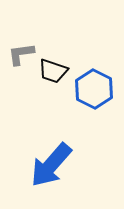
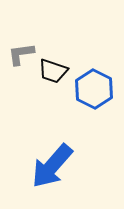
blue arrow: moved 1 px right, 1 px down
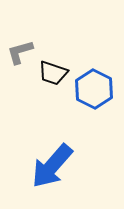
gray L-shape: moved 1 px left, 2 px up; rotated 8 degrees counterclockwise
black trapezoid: moved 2 px down
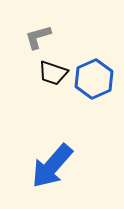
gray L-shape: moved 18 px right, 15 px up
blue hexagon: moved 10 px up; rotated 9 degrees clockwise
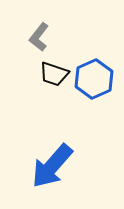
gray L-shape: moved 1 px right; rotated 36 degrees counterclockwise
black trapezoid: moved 1 px right, 1 px down
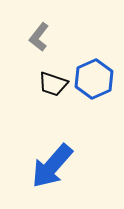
black trapezoid: moved 1 px left, 10 px down
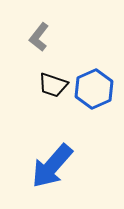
blue hexagon: moved 10 px down
black trapezoid: moved 1 px down
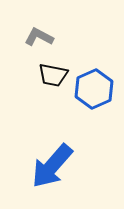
gray L-shape: rotated 80 degrees clockwise
black trapezoid: moved 10 px up; rotated 8 degrees counterclockwise
